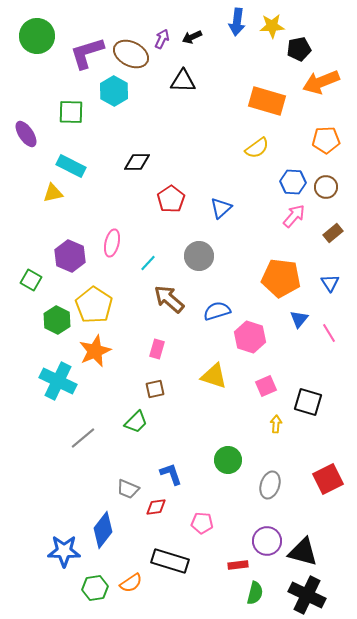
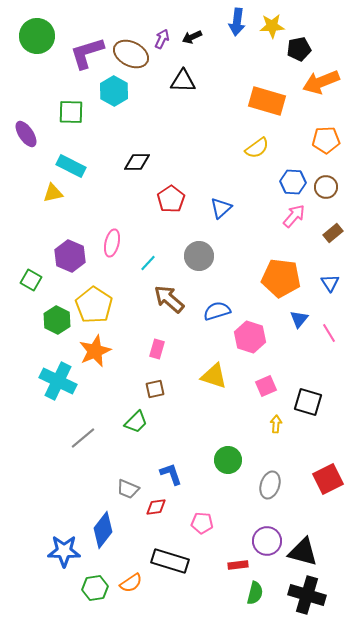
black cross at (307, 595): rotated 9 degrees counterclockwise
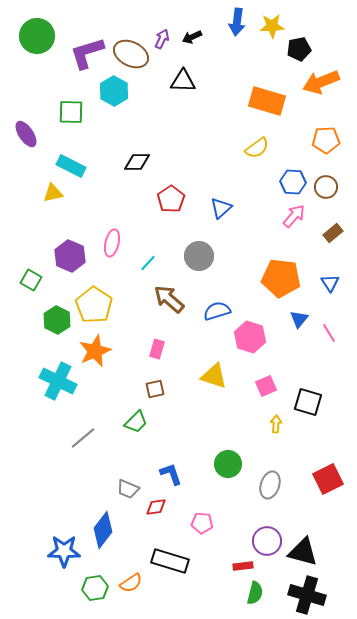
green circle at (228, 460): moved 4 px down
red rectangle at (238, 565): moved 5 px right, 1 px down
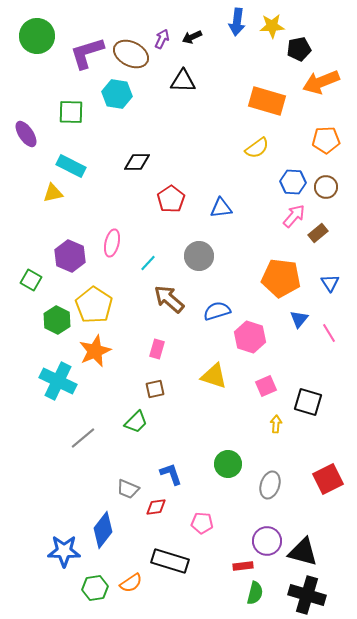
cyan hexagon at (114, 91): moved 3 px right, 3 px down; rotated 20 degrees counterclockwise
blue triangle at (221, 208): rotated 35 degrees clockwise
brown rectangle at (333, 233): moved 15 px left
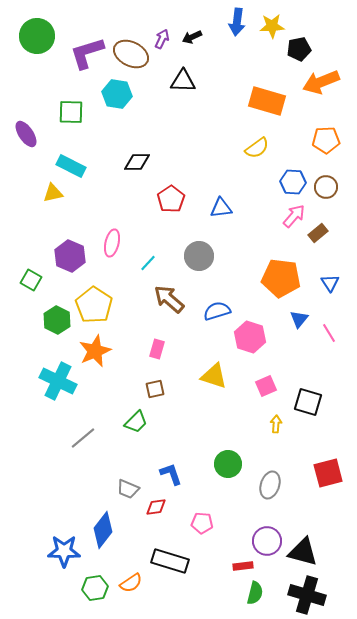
red square at (328, 479): moved 6 px up; rotated 12 degrees clockwise
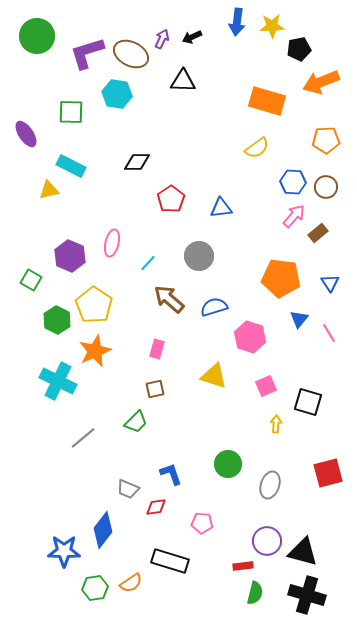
yellow triangle at (53, 193): moved 4 px left, 3 px up
blue semicircle at (217, 311): moved 3 px left, 4 px up
